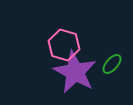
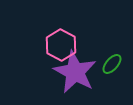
pink hexagon: moved 3 px left; rotated 12 degrees clockwise
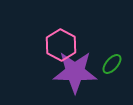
purple star: rotated 27 degrees counterclockwise
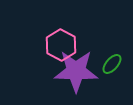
purple star: moved 1 px right, 1 px up
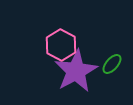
purple star: rotated 30 degrees counterclockwise
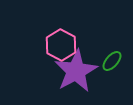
green ellipse: moved 3 px up
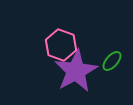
pink hexagon: rotated 8 degrees counterclockwise
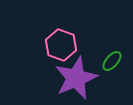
purple star: moved 7 px down; rotated 6 degrees clockwise
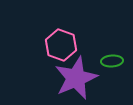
green ellipse: rotated 45 degrees clockwise
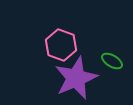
green ellipse: rotated 35 degrees clockwise
